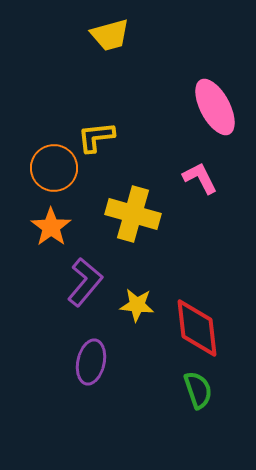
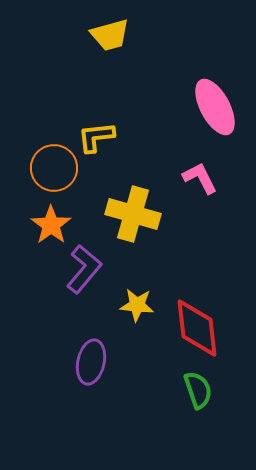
orange star: moved 2 px up
purple L-shape: moved 1 px left, 13 px up
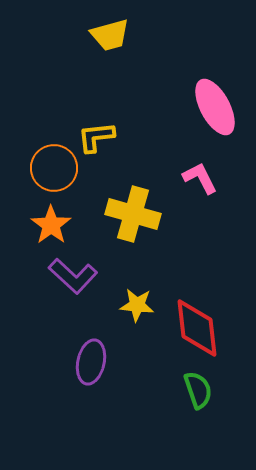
purple L-shape: moved 11 px left, 7 px down; rotated 93 degrees clockwise
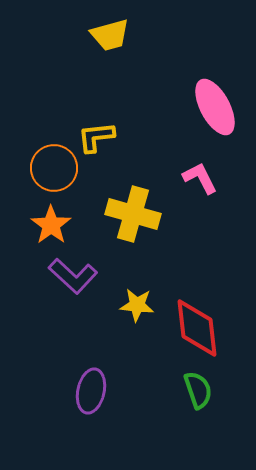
purple ellipse: moved 29 px down
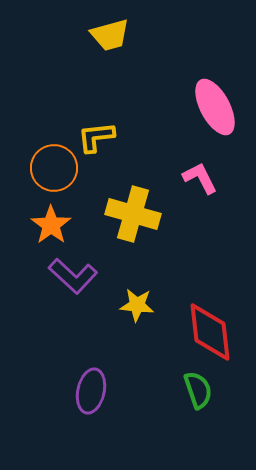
red diamond: moved 13 px right, 4 px down
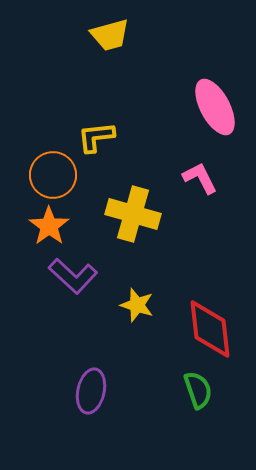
orange circle: moved 1 px left, 7 px down
orange star: moved 2 px left, 1 px down
yellow star: rotated 12 degrees clockwise
red diamond: moved 3 px up
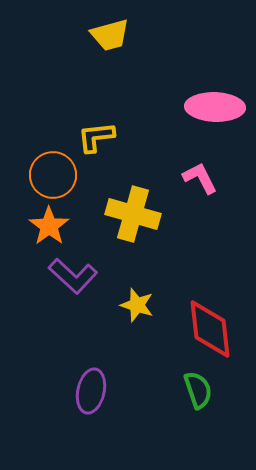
pink ellipse: rotated 60 degrees counterclockwise
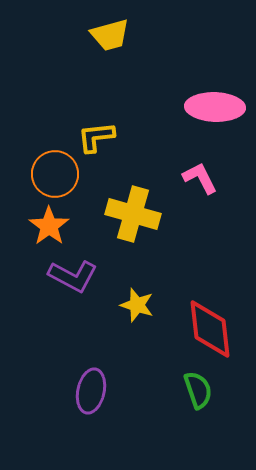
orange circle: moved 2 px right, 1 px up
purple L-shape: rotated 15 degrees counterclockwise
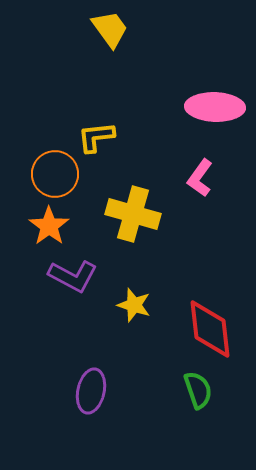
yellow trapezoid: moved 6 px up; rotated 111 degrees counterclockwise
pink L-shape: rotated 117 degrees counterclockwise
yellow star: moved 3 px left
